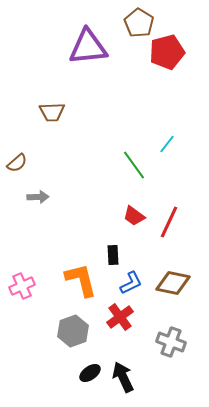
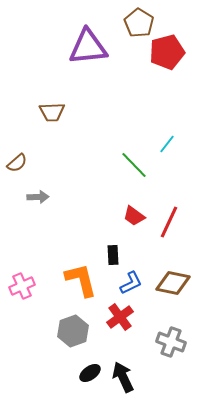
green line: rotated 8 degrees counterclockwise
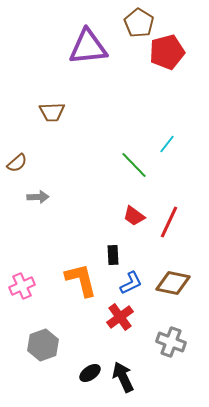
gray hexagon: moved 30 px left, 14 px down
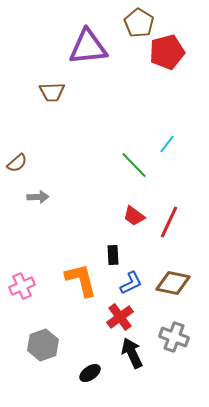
brown trapezoid: moved 20 px up
gray cross: moved 3 px right, 5 px up
black arrow: moved 9 px right, 24 px up
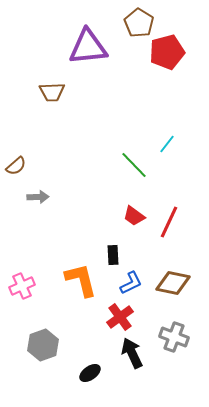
brown semicircle: moved 1 px left, 3 px down
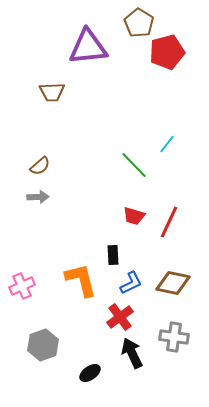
brown semicircle: moved 24 px right
red trapezoid: rotated 20 degrees counterclockwise
gray cross: rotated 12 degrees counterclockwise
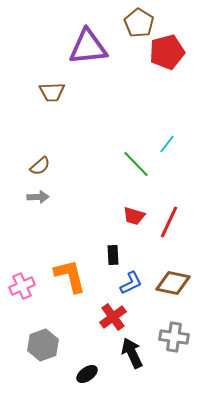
green line: moved 2 px right, 1 px up
orange L-shape: moved 11 px left, 4 px up
red cross: moved 7 px left
black ellipse: moved 3 px left, 1 px down
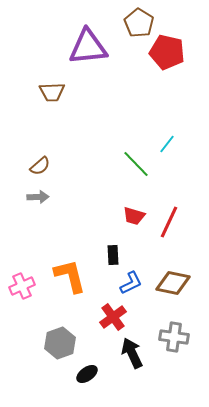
red pentagon: rotated 28 degrees clockwise
gray hexagon: moved 17 px right, 2 px up
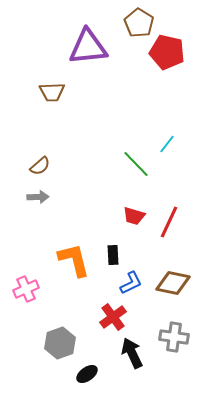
orange L-shape: moved 4 px right, 16 px up
pink cross: moved 4 px right, 3 px down
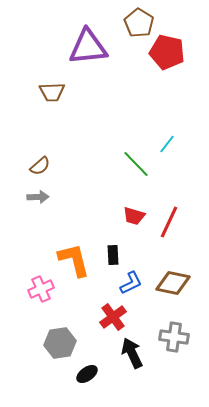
pink cross: moved 15 px right
gray hexagon: rotated 12 degrees clockwise
